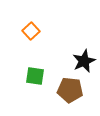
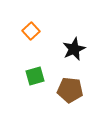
black star: moved 10 px left, 12 px up
green square: rotated 24 degrees counterclockwise
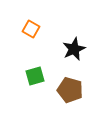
orange square: moved 2 px up; rotated 18 degrees counterclockwise
brown pentagon: rotated 10 degrees clockwise
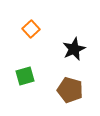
orange square: rotated 18 degrees clockwise
green square: moved 10 px left
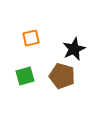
orange square: moved 9 px down; rotated 30 degrees clockwise
brown pentagon: moved 8 px left, 14 px up
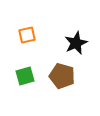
orange square: moved 4 px left, 3 px up
black star: moved 2 px right, 6 px up
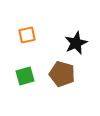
brown pentagon: moved 2 px up
